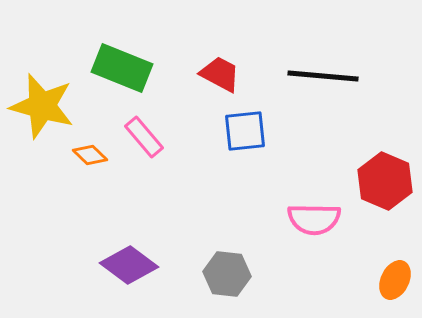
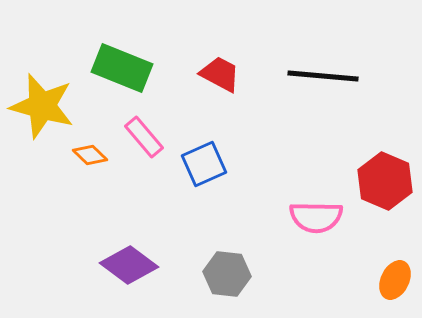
blue square: moved 41 px left, 33 px down; rotated 18 degrees counterclockwise
pink semicircle: moved 2 px right, 2 px up
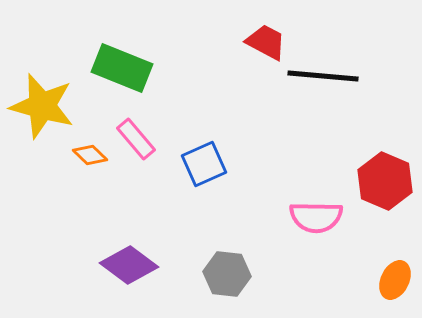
red trapezoid: moved 46 px right, 32 px up
pink rectangle: moved 8 px left, 2 px down
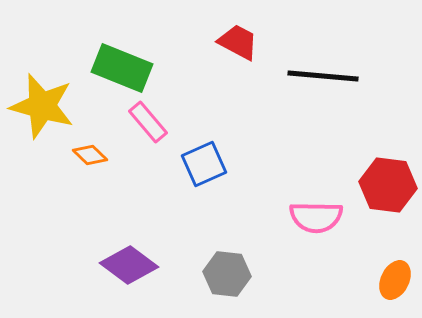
red trapezoid: moved 28 px left
pink rectangle: moved 12 px right, 17 px up
red hexagon: moved 3 px right, 4 px down; rotated 16 degrees counterclockwise
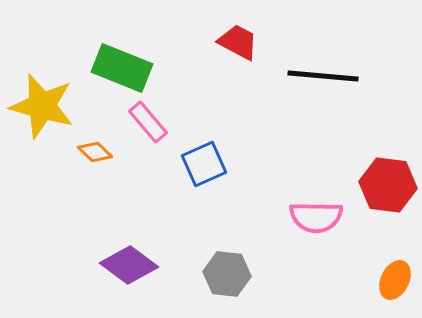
orange diamond: moved 5 px right, 3 px up
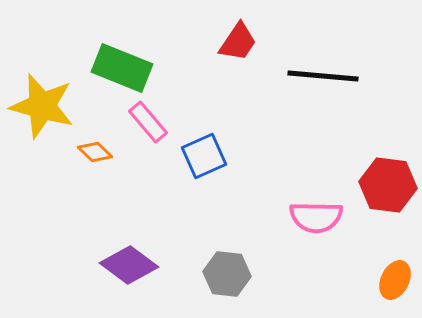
red trapezoid: rotated 96 degrees clockwise
blue square: moved 8 px up
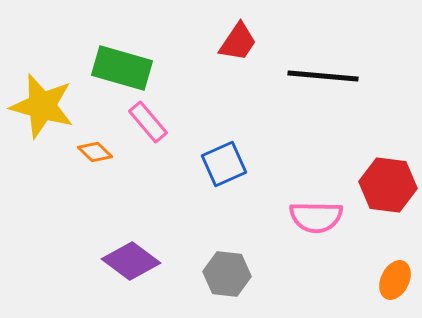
green rectangle: rotated 6 degrees counterclockwise
blue square: moved 20 px right, 8 px down
purple diamond: moved 2 px right, 4 px up
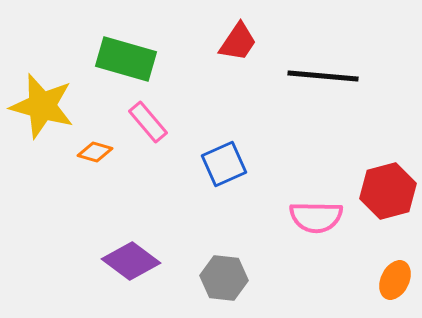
green rectangle: moved 4 px right, 9 px up
orange diamond: rotated 28 degrees counterclockwise
red hexagon: moved 6 px down; rotated 22 degrees counterclockwise
gray hexagon: moved 3 px left, 4 px down
